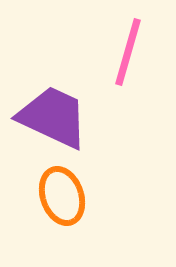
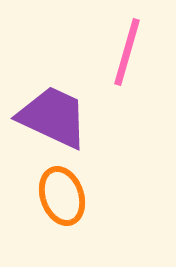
pink line: moved 1 px left
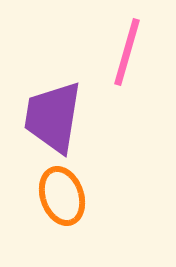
purple trapezoid: rotated 106 degrees counterclockwise
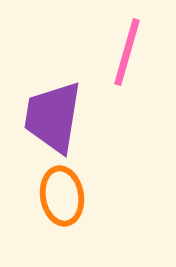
orange ellipse: rotated 10 degrees clockwise
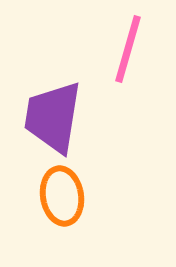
pink line: moved 1 px right, 3 px up
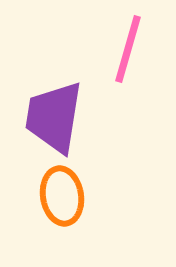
purple trapezoid: moved 1 px right
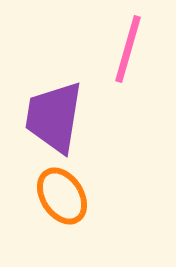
orange ellipse: rotated 24 degrees counterclockwise
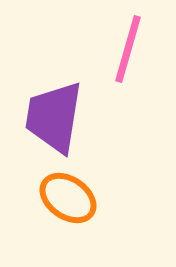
orange ellipse: moved 6 px right, 2 px down; rotated 22 degrees counterclockwise
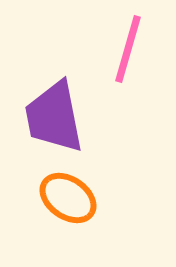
purple trapezoid: rotated 20 degrees counterclockwise
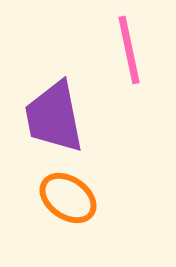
pink line: moved 1 px right, 1 px down; rotated 28 degrees counterclockwise
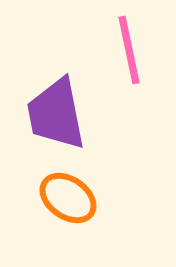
purple trapezoid: moved 2 px right, 3 px up
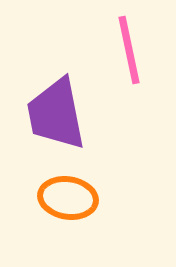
orange ellipse: rotated 26 degrees counterclockwise
